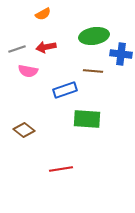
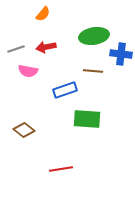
orange semicircle: rotated 21 degrees counterclockwise
gray line: moved 1 px left
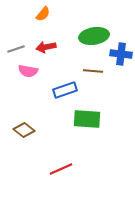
red line: rotated 15 degrees counterclockwise
